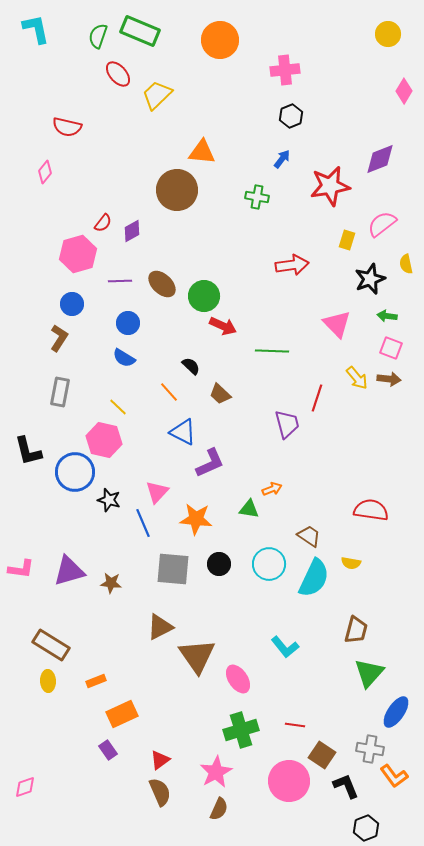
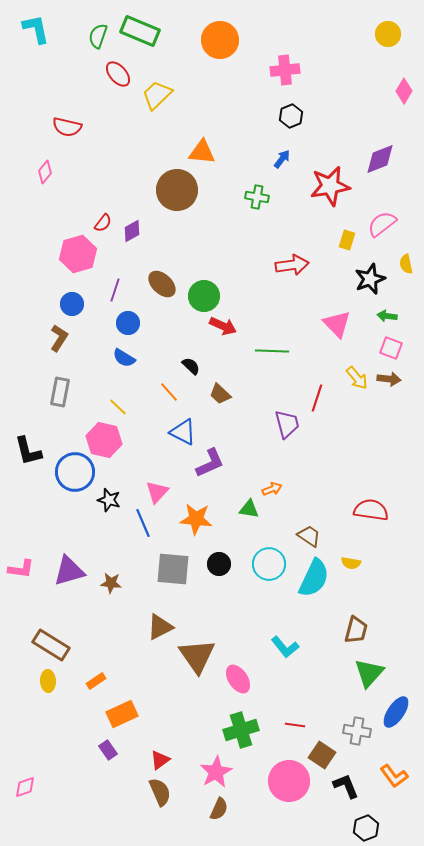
purple line at (120, 281): moved 5 px left, 9 px down; rotated 70 degrees counterclockwise
orange rectangle at (96, 681): rotated 12 degrees counterclockwise
gray cross at (370, 749): moved 13 px left, 18 px up
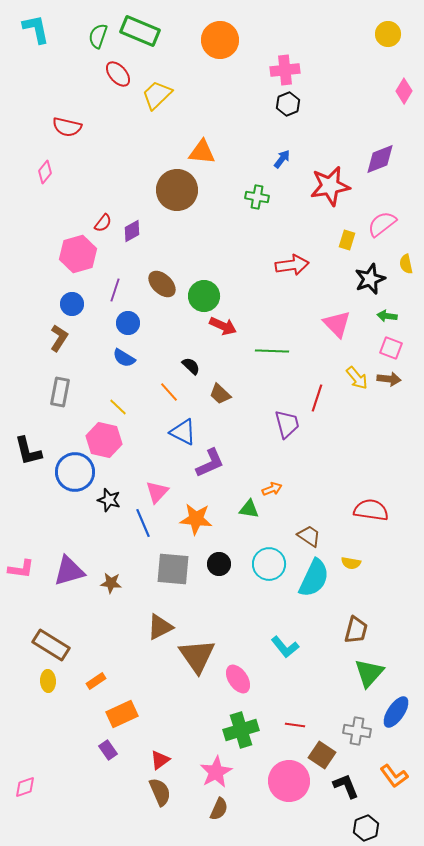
black hexagon at (291, 116): moved 3 px left, 12 px up
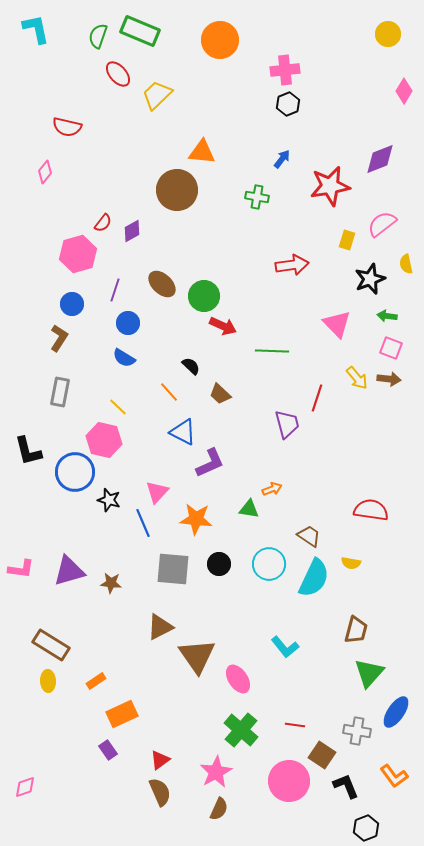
green cross at (241, 730): rotated 32 degrees counterclockwise
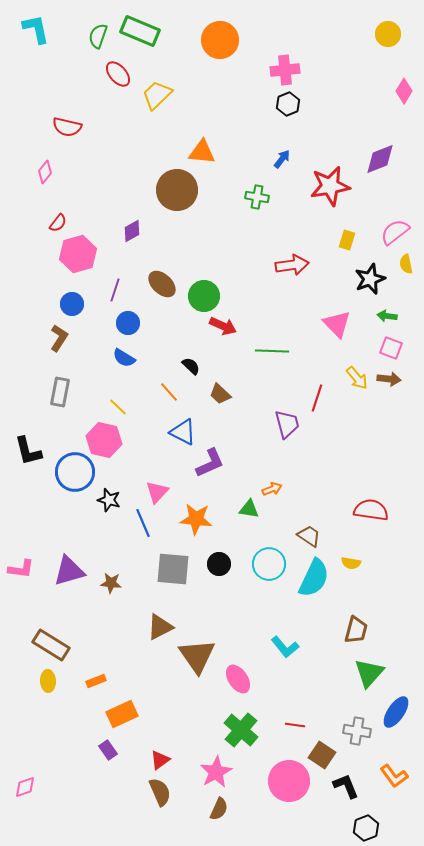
red semicircle at (103, 223): moved 45 px left
pink semicircle at (382, 224): moved 13 px right, 8 px down
orange rectangle at (96, 681): rotated 12 degrees clockwise
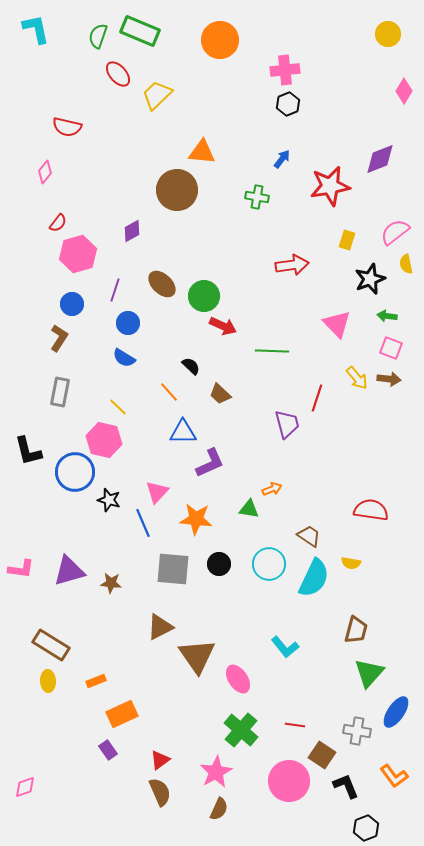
blue triangle at (183, 432): rotated 28 degrees counterclockwise
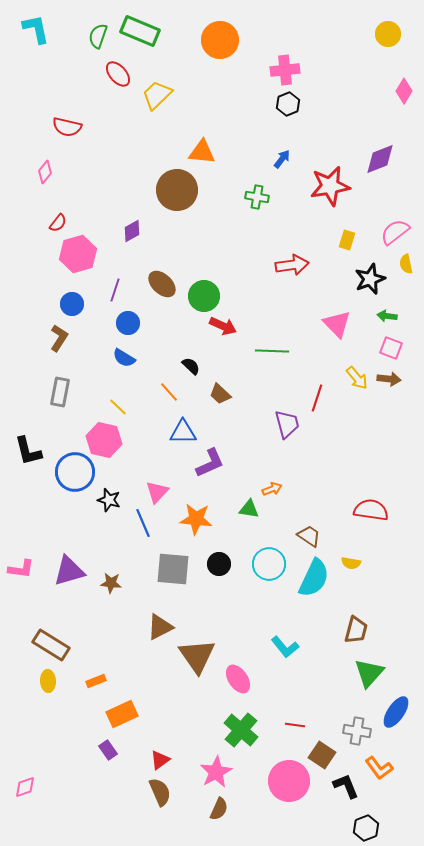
orange L-shape at (394, 776): moved 15 px left, 8 px up
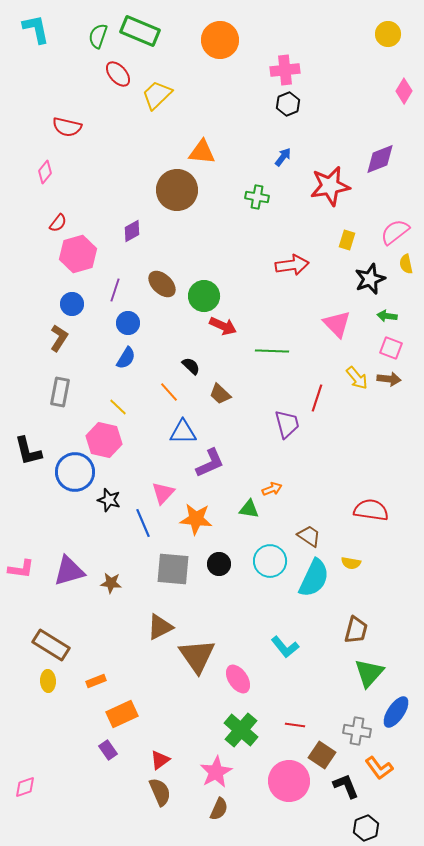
blue arrow at (282, 159): moved 1 px right, 2 px up
blue semicircle at (124, 358): moved 2 px right; rotated 90 degrees counterclockwise
pink triangle at (157, 492): moved 6 px right, 1 px down
cyan circle at (269, 564): moved 1 px right, 3 px up
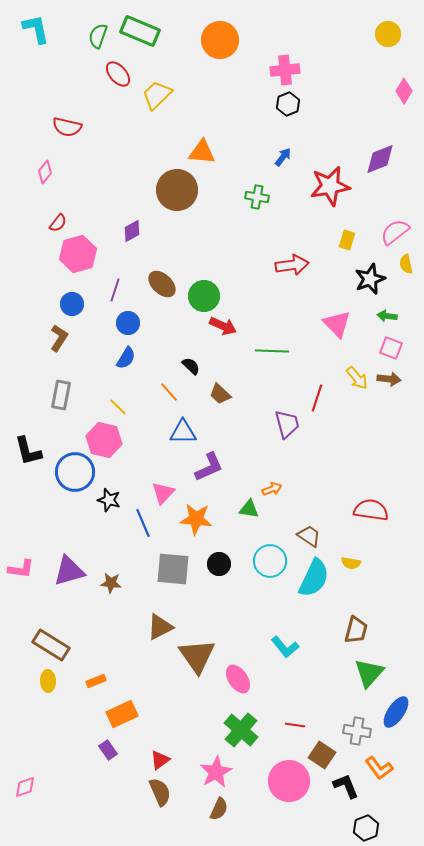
gray rectangle at (60, 392): moved 1 px right, 3 px down
purple L-shape at (210, 463): moved 1 px left, 4 px down
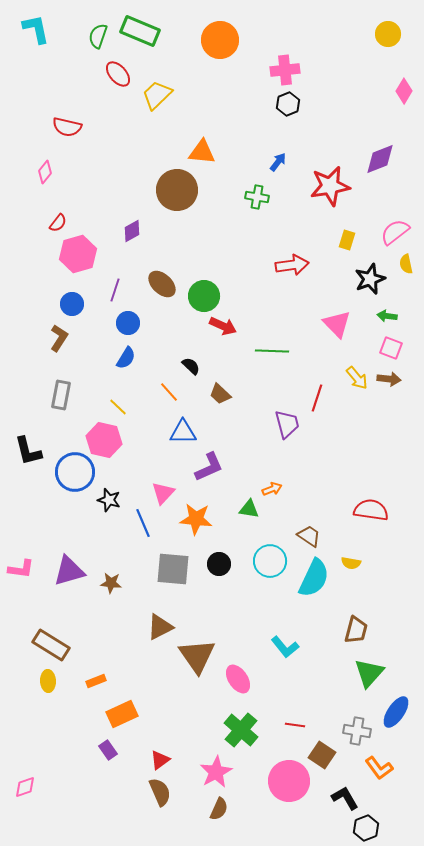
blue arrow at (283, 157): moved 5 px left, 5 px down
black L-shape at (346, 786): moved 1 px left, 12 px down; rotated 8 degrees counterclockwise
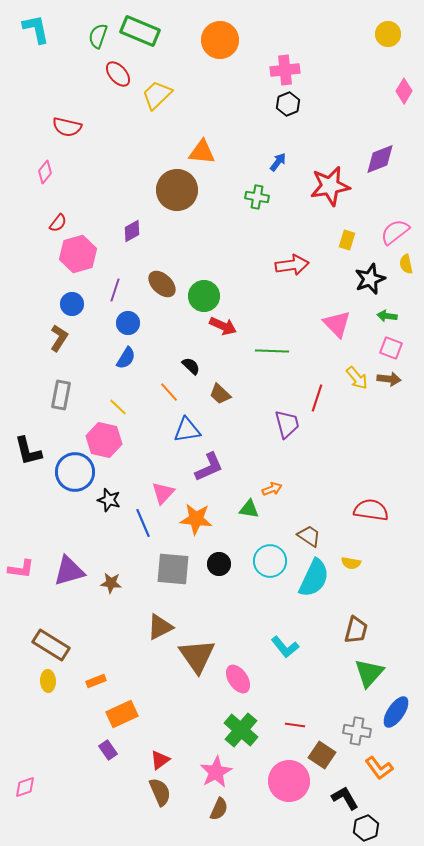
blue triangle at (183, 432): moved 4 px right, 2 px up; rotated 8 degrees counterclockwise
